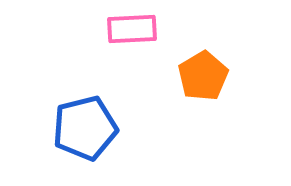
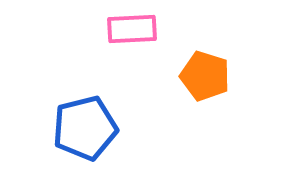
orange pentagon: moved 2 px right; rotated 24 degrees counterclockwise
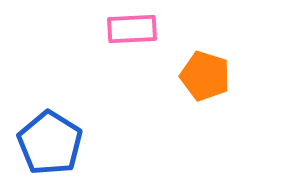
blue pentagon: moved 35 px left, 15 px down; rotated 26 degrees counterclockwise
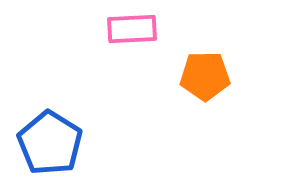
orange pentagon: rotated 18 degrees counterclockwise
